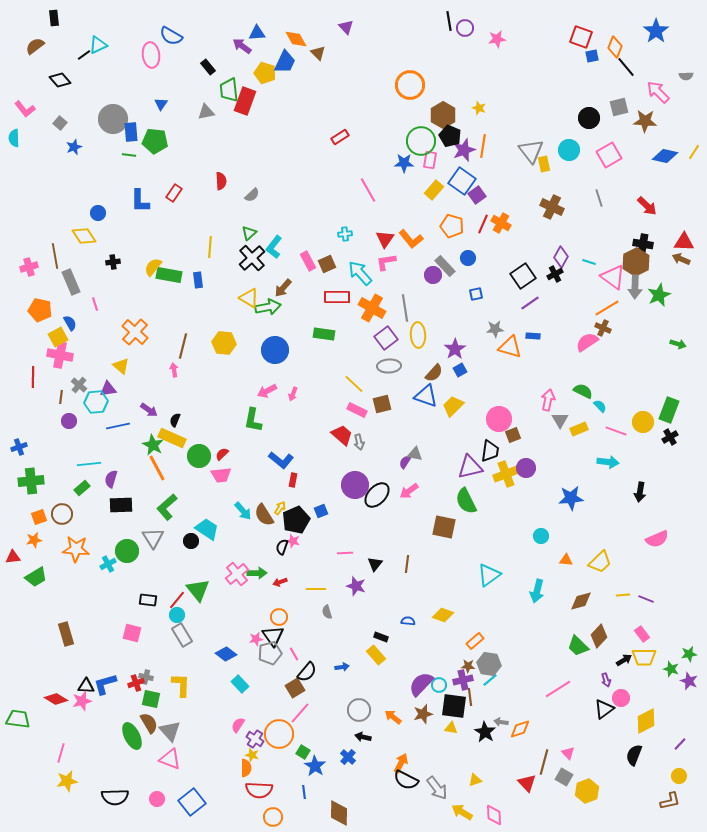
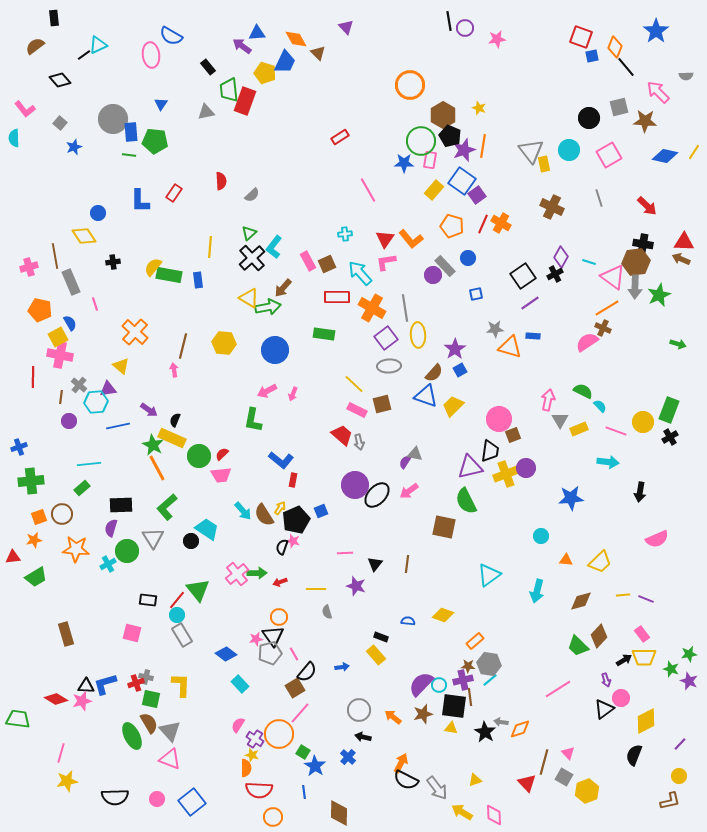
brown hexagon at (636, 262): rotated 20 degrees clockwise
purple semicircle at (111, 479): moved 49 px down
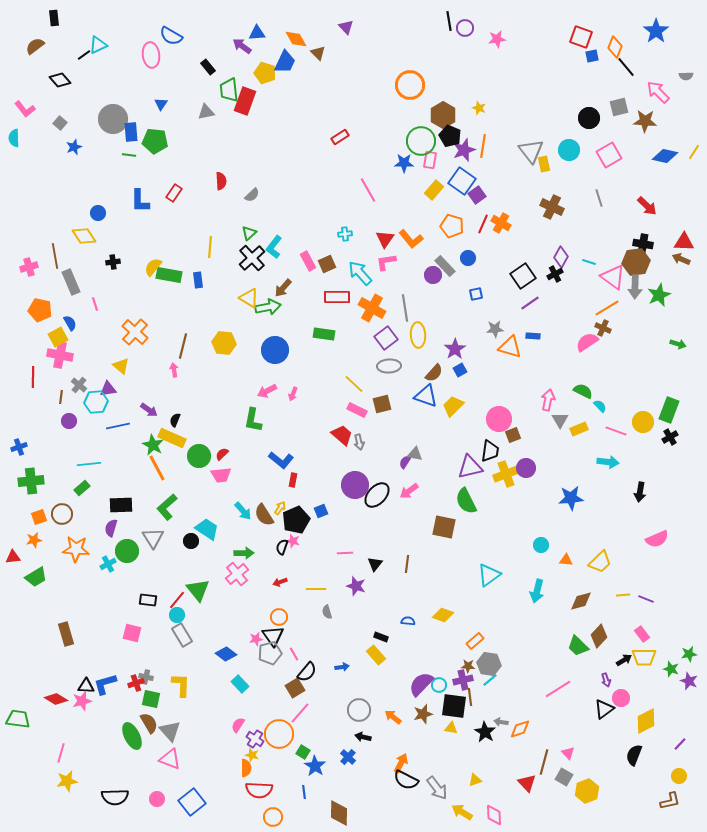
cyan circle at (541, 536): moved 9 px down
green arrow at (257, 573): moved 13 px left, 20 px up
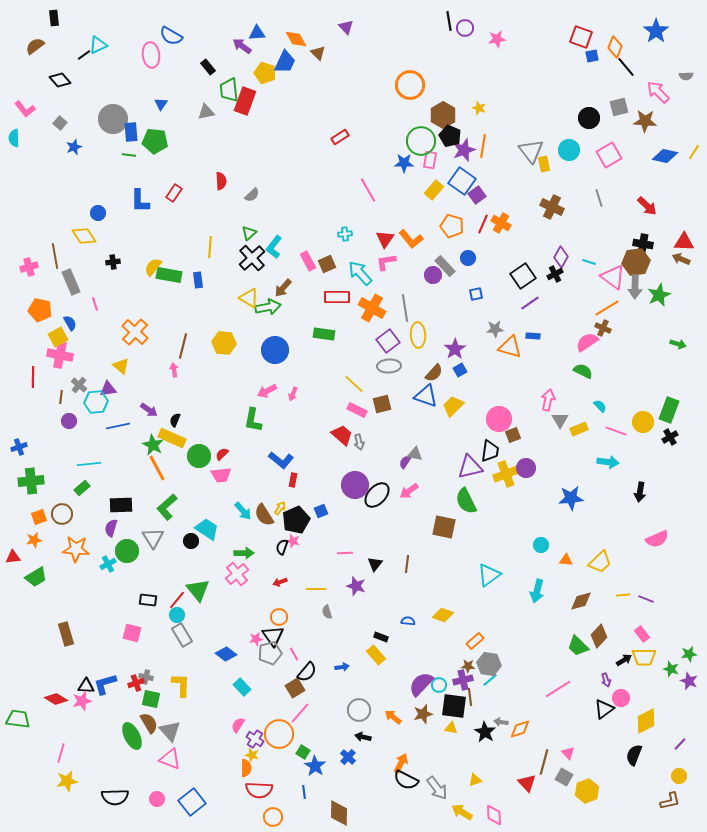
purple square at (386, 338): moved 2 px right, 3 px down
green semicircle at (583, 391): moved 20 px up
cyan rectangle at (240, 684): moved 2 px right, 3 px down
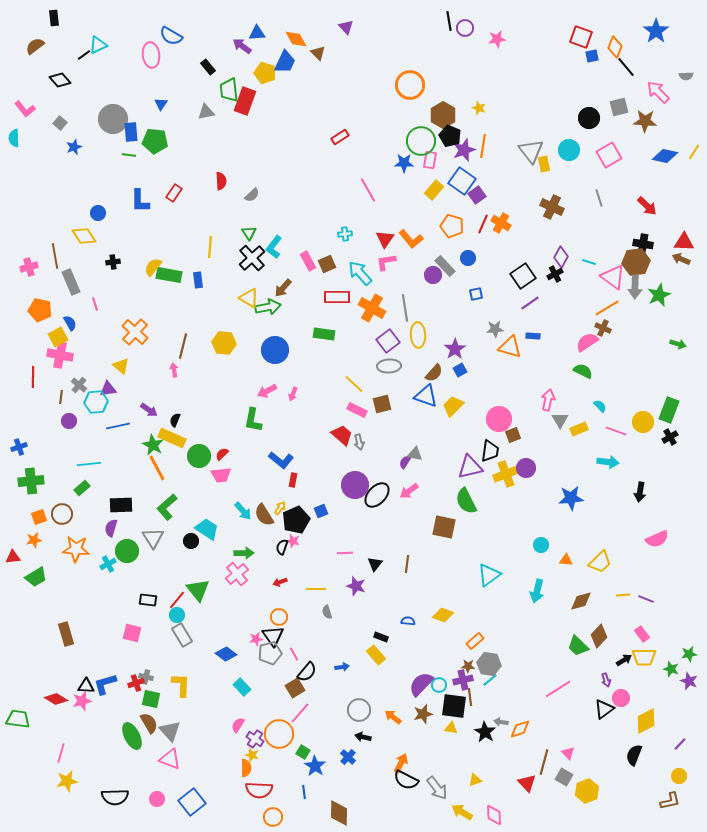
green triangle at (249, 233): rotated 21 degrees counterclockwise
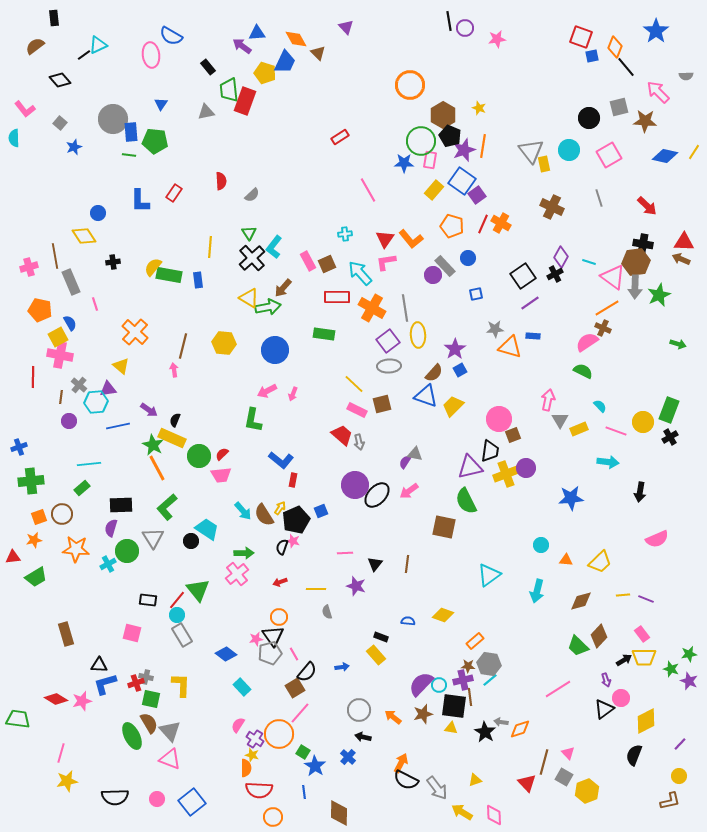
black triangle at (86, 686): moved 13 px right, 21 px up
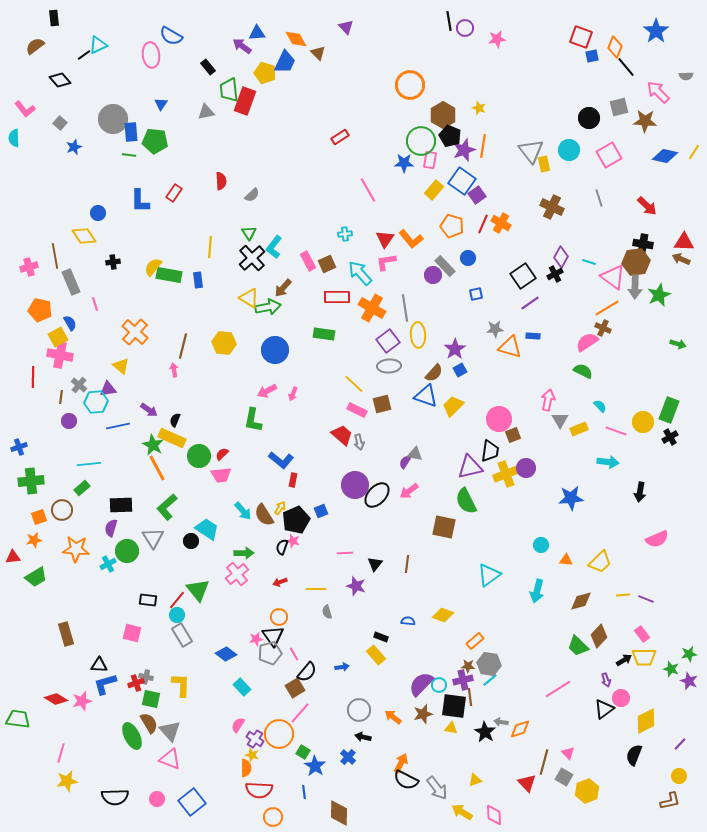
brown circle at (62, 514): moved 4 px up
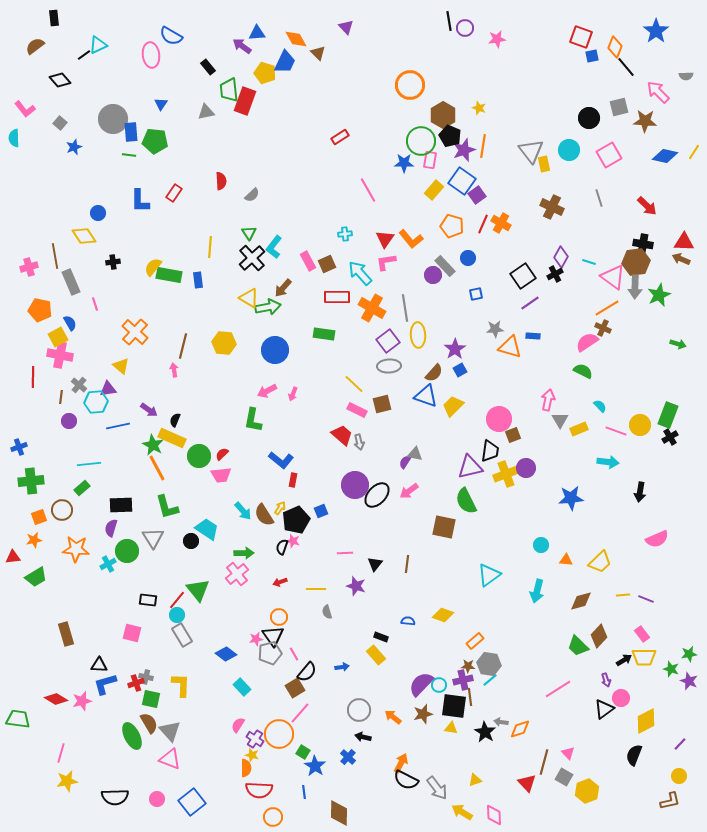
green rectangle at (669, 410): moved 1 px left, 5 px down
yellow circle at (643, 422): moved 3 px left, 3 px down
green L-shape at (167, 507): rotated 64 degrees counterclockwise
